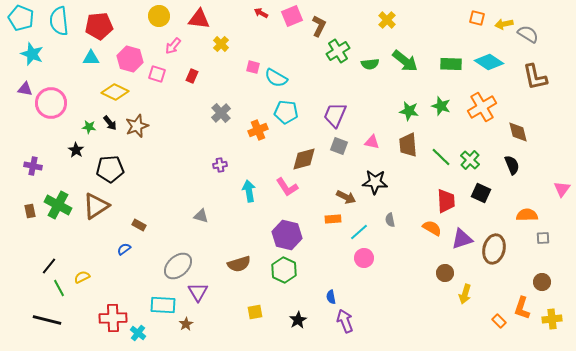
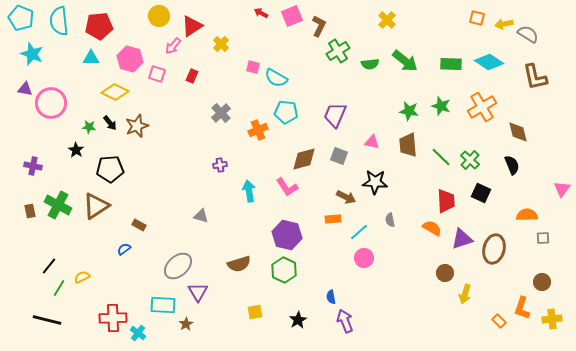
red triangle at (199, 19): moved 7 px left, 7 px down; rotated 40 degrees counterclockwise
gray square at (339, 146): moved 10 px down
green line at (59, 288): rotated 60 degrees clockwise
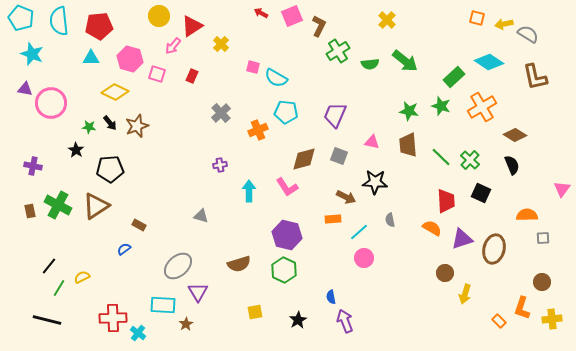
green rectangle at (451, 64): moved 3 px right, 13 px down; rotated 45 degrees counterclockwise
brown diamond at (518, 132): moved 3 px left, 3 px down; rotated 45 degrees counterclockwise
cyan arrow at (249, 191): rotated 10 degrees clockwise
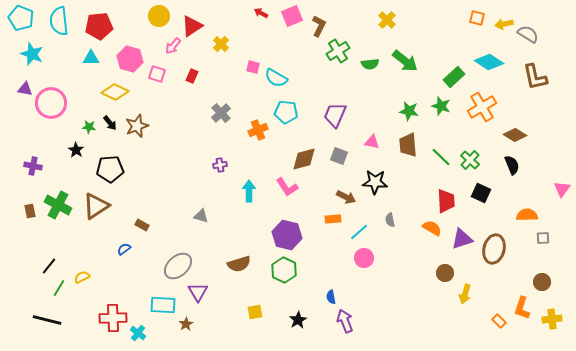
brown rectangle at (139, 225): moved 3 px right
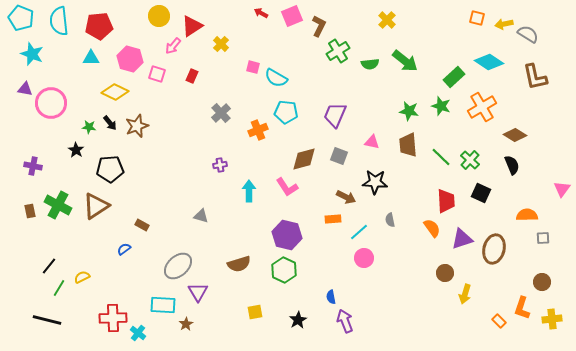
orange semicircle at (432, 228): rotated 24 degrees clockwise
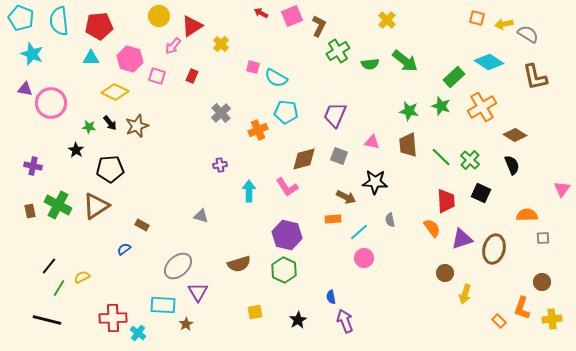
pink square at (157, 74): moved 2 px down
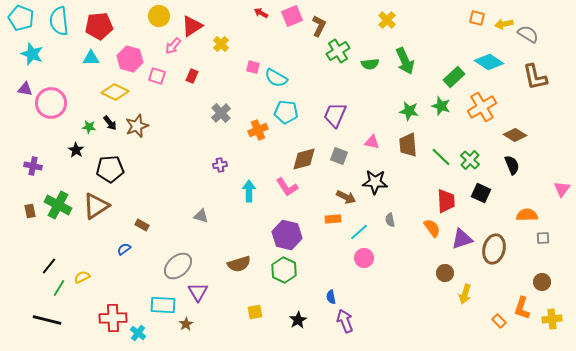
green arrow at (405, 61): rotated 28 degrees clockwise
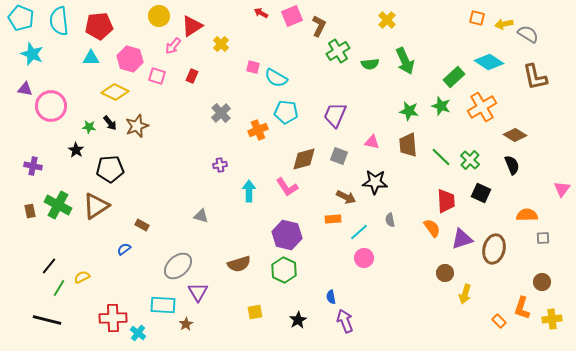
pink circle at (51, 103): moved 3 px down
